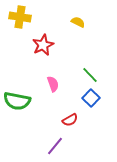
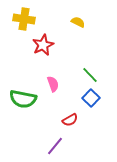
yellow cross: moved 4 px right, 2 px down
green semicircle: moved 6 px right, 2 px up
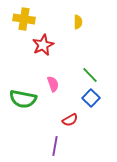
yellow semicircle: rotated 64 degrees clockwise
purple line: rotated 30 degrees counterclockwise
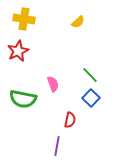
yellow semicircle: rotated 48 degrees clockwise
red star: moved 25 px left, 6 px down
red semicircle: rotated 49 degrees counterclockwise
purple line: moved 2 px right
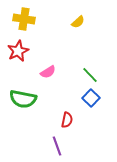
pink semicircle: moved 5 px left, 12 px up; rotated 77 degrees clockwise
red semicircle: moved 3 px left
purple line: rotated 30 degrees counterclockwise
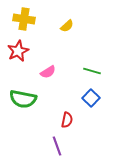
yellow semicircle: moved 11 px left, 4 px down
green line: moved 2 px right, 4 px up; rotated 30 degrees counterclockwise
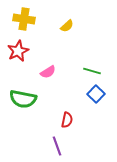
blue square: moved 5 px right, 4 px up
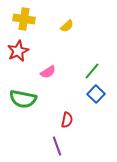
green line: rotated 66 degrees counterclockwise
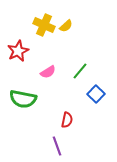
yellow cross: moved 20 px right, 6 px down; rotated 15 degrees clockwise
yellow semicircle: moved 1 px left
green line: moved 12 px left
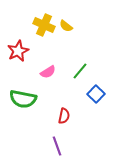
yellow semicircle: rotated 80 degrees clockwise
red semicircle: moved 3 px left, 4 px up
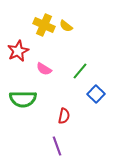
pink semicircle: moved 4 px left, 3 px up; rotated 63 degrees clockwise
green semicircle: rotated 12 degrees counterclockwise
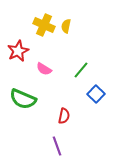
yellow semicircle: rotated 64 degrees clockwise
green line: moved 1 px right, 1 px up
green semicircle: rotated 24 degrees clockwise
